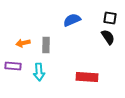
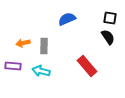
blue semicircle: moved 5 px left, 1 px up
gray rectangle: moved 2 px left, 1 px down
cyan arrow: moved 2 px right, 1 px up; rotated 108 degrees clockwise
red rectangle: moved 11 px up; rotated 45 degrees clockwise
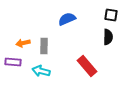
black square: moved 1 px right, 3 px up
black semicircle: rotated 35 degrees clockwise
purple rectangle: moved 4 px up
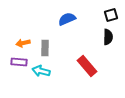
black square: rotated 24 degrees counterclockwise
gray rectangle: moved 1 px right, 2 px down
purple rectangle: moved 6 px right
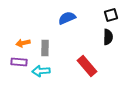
blue semicircle: moved 1 px up
cyan arrow: rotated 18 degrees counterclockwise
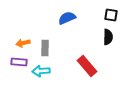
black square: rotated 24 degrees clockwise
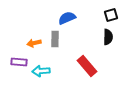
black square: rotated 24 degrees counterclockwise
orange arrow: moved 11 px right
gray rectangle: moved 10 px right, 9 px up
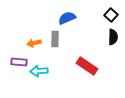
black square: rotated 32 degrees counterclockwise
black semicircle: moved 5 px right
red rectangle: rotated 15 degrees counterclockwise
cyan arrow: moved 2 px left
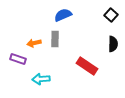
blue semicircle: moved 4 px left, 3 px up
black semicircle: moved 7 px down
purple rectangle: moved 1 px left, 3 px up; rotated 14 degrees clockwise
cyan arrow: moved 2 px right, 8 px down
